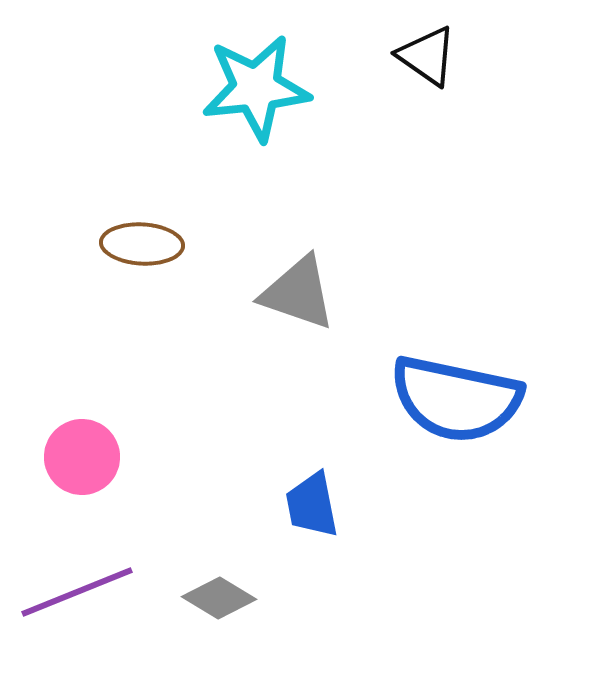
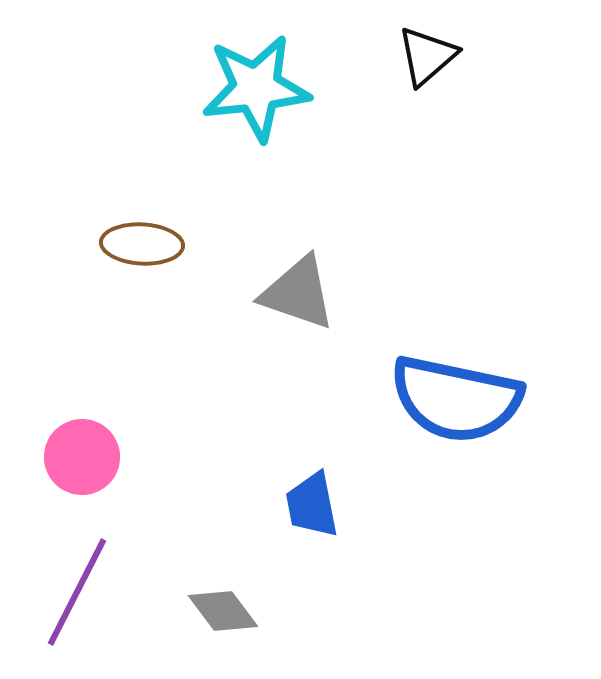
black triangle: rotated 44 degrees clockwise
purple line: rotated 41 degrees counterclockwise
gray diamond: moved 4 px right, 13 px down; rotated 22 degrees clockwise
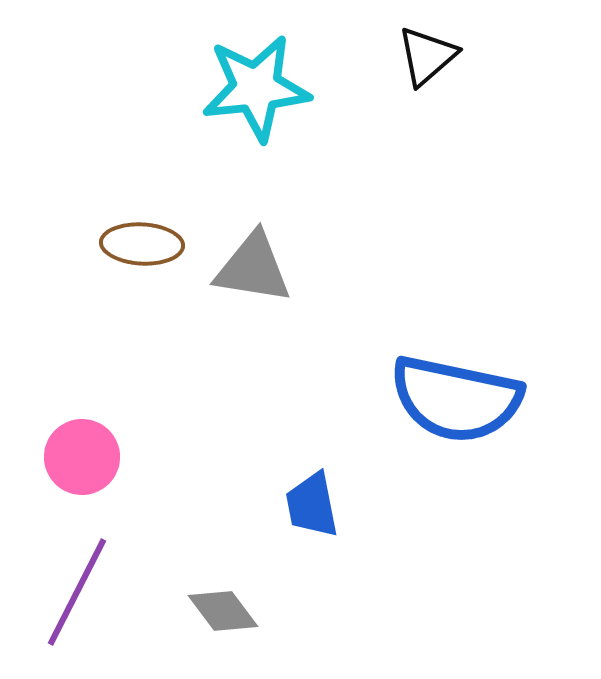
gray triangle: moved 45 px left, 25 px up; rotated 10 degrees counterclockwise
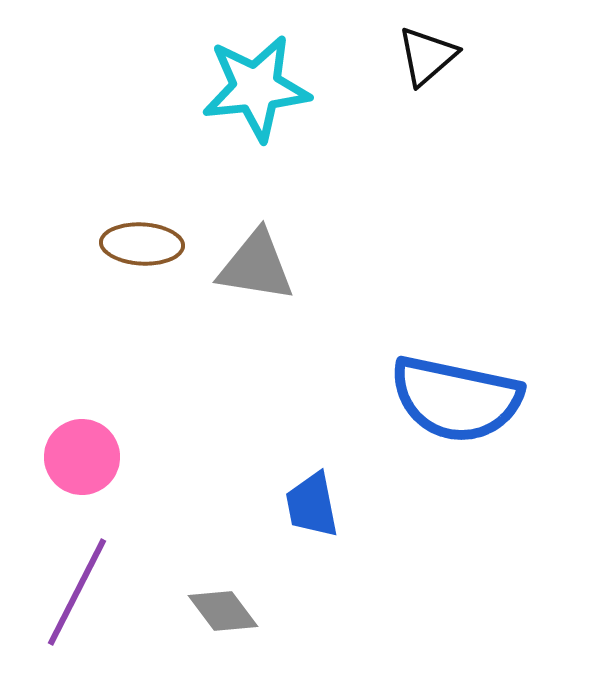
gray triangle: moved 3 px right, 2 px up
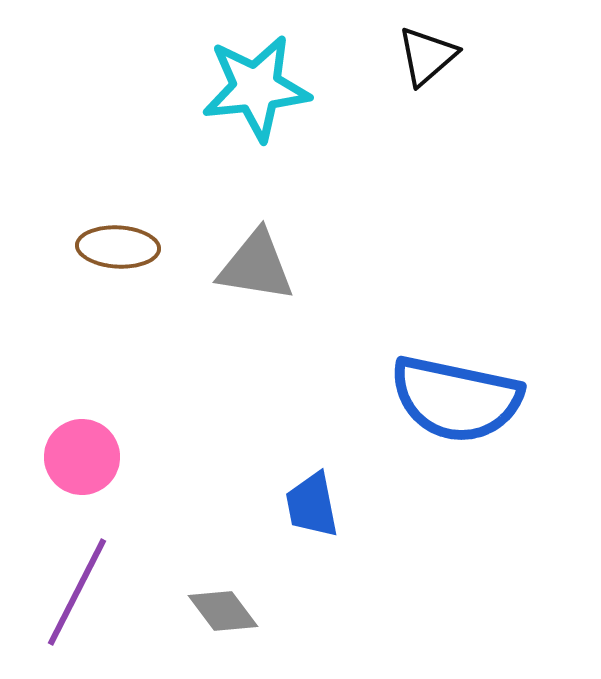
brown ellipse: moved 24 px left, 3 px down
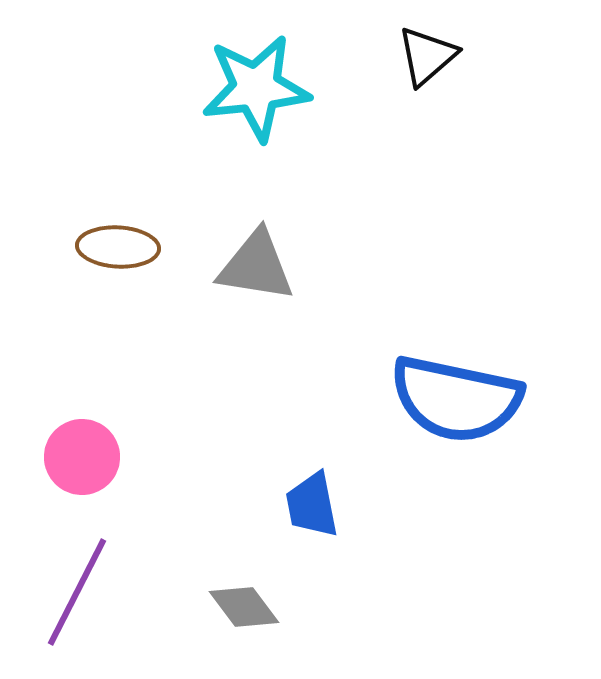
gray diamond: moved 21 px right, 4 px up
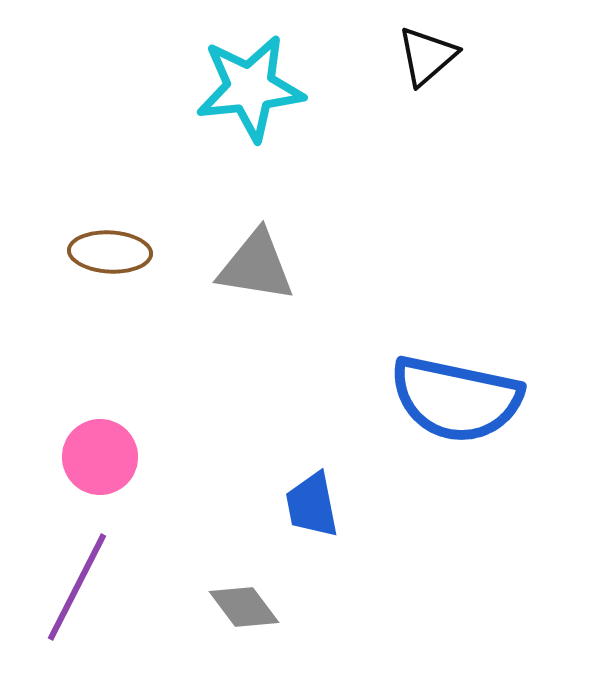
cyan star: moved 6 px left
brown ellipse: moved 8 px left, 5 px down
pink circle: moved 18 px right
purple line: moved 5 px up
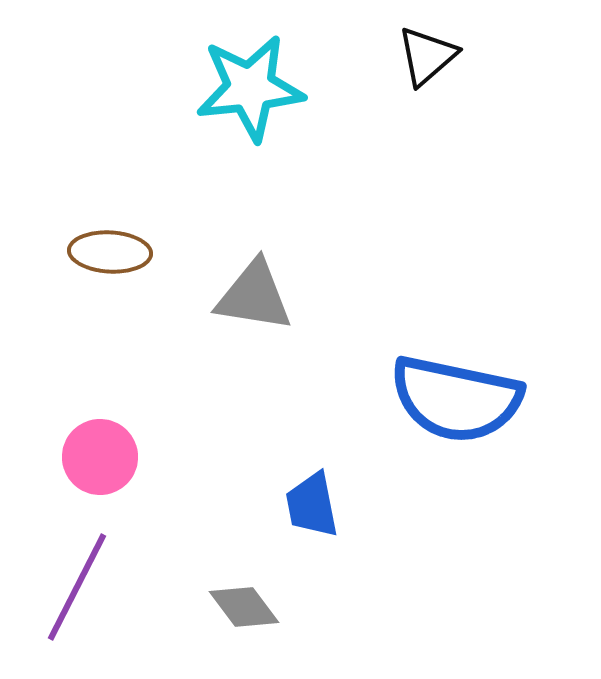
gray triangle: moved 2 px left, 30 px down
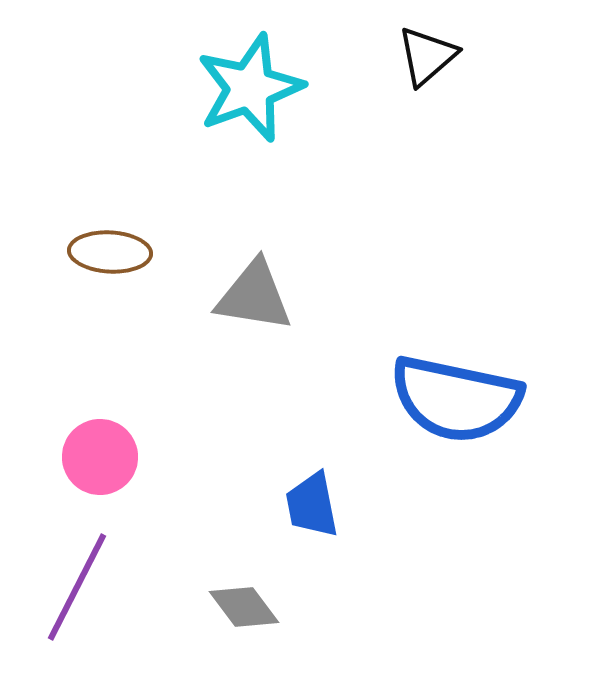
cyan star: rotated 14 degrees counterclockwise
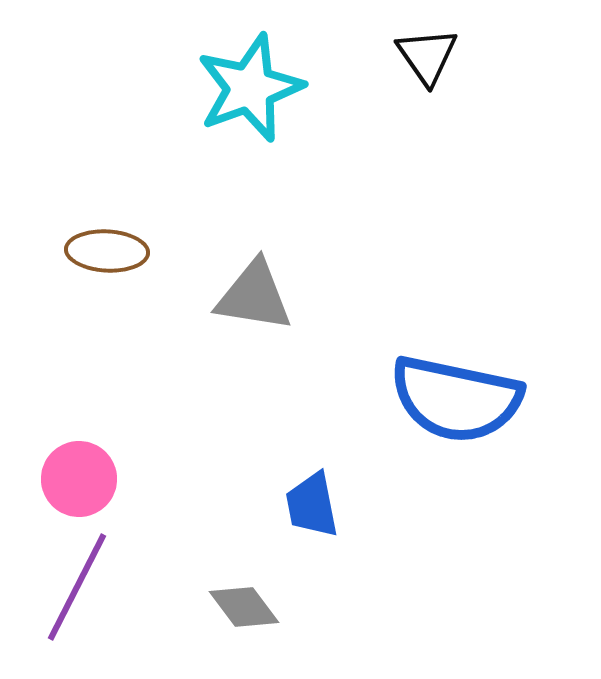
black triangle: rotated 24 degrees counterclockwise
brown ellipse: moved 3 px left, 1 px up
pink circle: moved 21 px left, 22 px down
